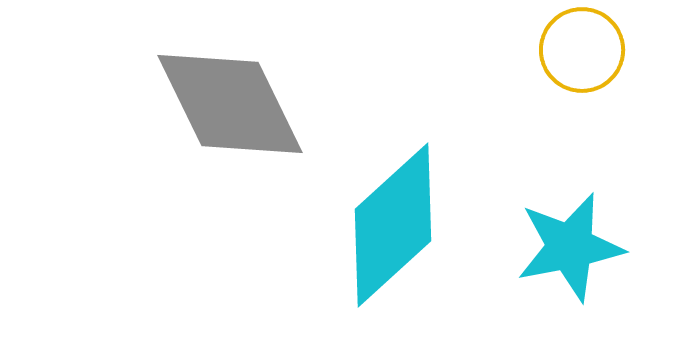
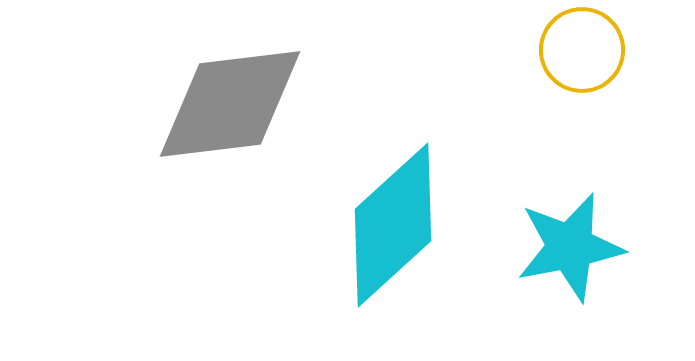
gray diamond: rotated 71 degrees counterclockwise
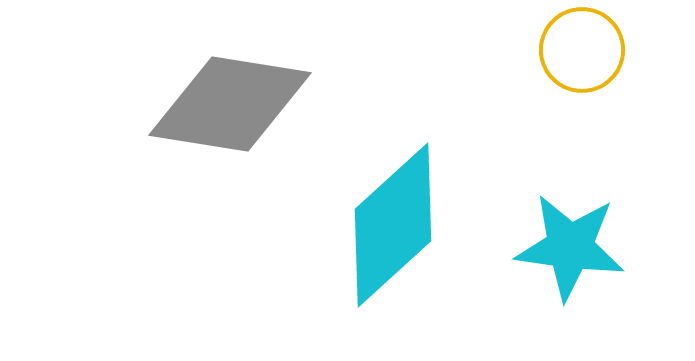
gray diamond: rotated 16 degrees clockwise
cyan star: rotated 19 degrees clockwise
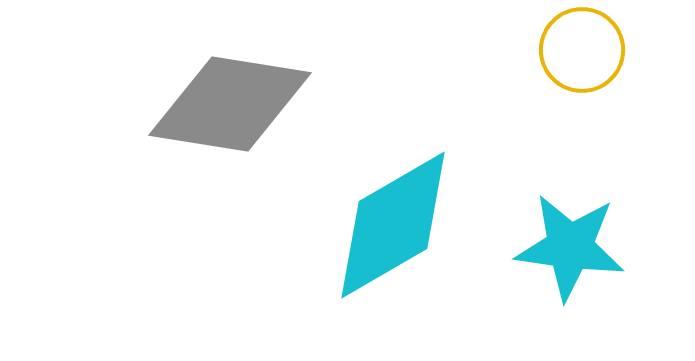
cyan diamond: rotated 12 degrees clockwise
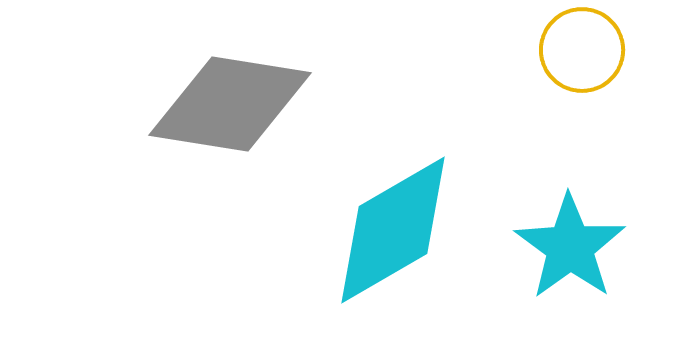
cyan diamond: moved 5 px down
cyan star: rotated 28 degrees clockwise
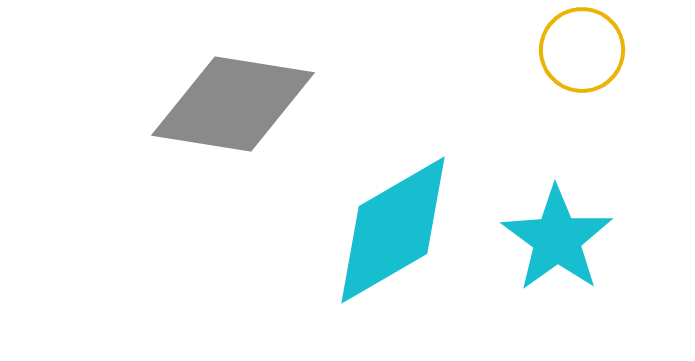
gray diamond: moved 3 px right
cyan star: moved 13 px left, 8 px up
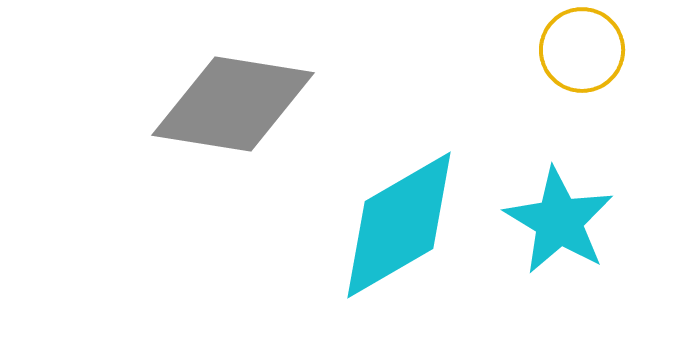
cyan diamond: moved 6 px right, 5 px up
cyan star: moved 2 px right, 18 px up; rotated 5 degrees counterclockwise
